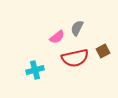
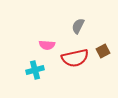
gray semicircle: moved 1 px right, 2 px up
pink semicircle: moved 10 px left, 8 px down; rotated 42 degrees clockwise
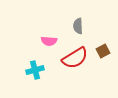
gray semicircle: rotated 28 degrees counterclockwise
pink semicircle: moved 2 px right, 4 px up
red semicircle: rotated 20 degrees counterclockwise
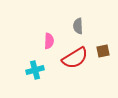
pink semicircle: rotated 91 degrees counterclockwise
brown square: rotated 16 degrees clockwise
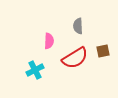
cyan cross: rotated 12 degrees counterclockwise
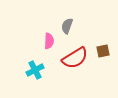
gray semicircle: moved 11 px left; rotated 21 degrees clockwise
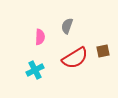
pink semicircle: moved 9 px left, 4 px up
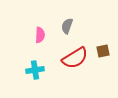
pink semicircle: moved 2 px up
cyan cross: rotated 18 degrees clockwise
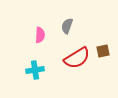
red semicircle: moved 2 px right
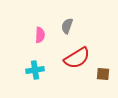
brown square: moved 23 px down; rotated 16 degrees clockwise
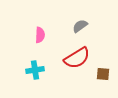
gray semicircle: moved 13 px right; rotated 35 degrees clockwise
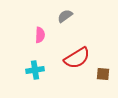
gray semicircle: moved 15 px left, 10 px up
